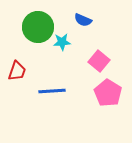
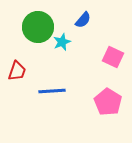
blue semicircle: rotated 72 degrees counterclockwise
cyan star: rotated 18 degrees counterclockwise
pink square: moved 14 px right, 4 px up; rotated 15 degrees counterclockwise
pink pentagon: moved 9 px down
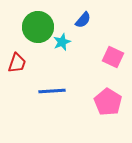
red trapezoid: moved 8 px up
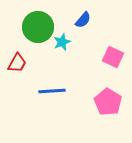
red trapezoid: rotated 10 degrees clockwise
